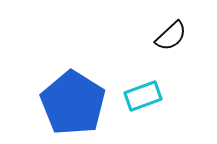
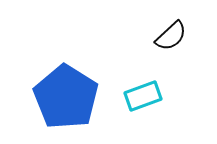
blue pentagon: moved 7 px left, 6 px up
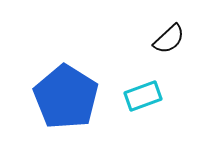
black semicircle: moved 2 px left, 3 px down
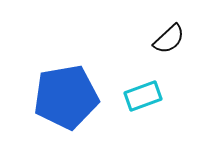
blue pentagon: rotated 30 degrees clockwise
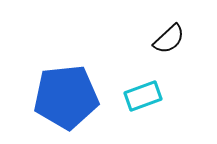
blue pentagon: rotated 4 degrees clockwise
